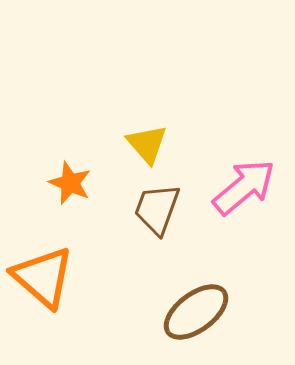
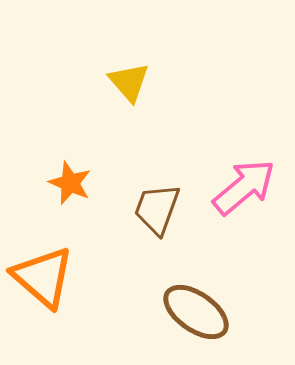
yellow triangle: moved 18 px left, 62 px up
brown ellipse: rotated 72 degrees clockwise
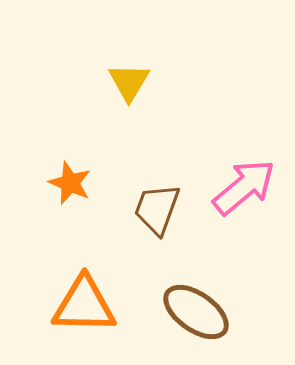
yellow triangle: rotated 12 degrees clockwise
orange triangle: moved 41 px right, 28 px down; rotated 40 degrees counterclockwise
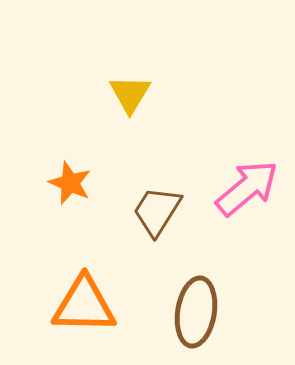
yellow triangle: moved 1 px right, 12 px down
pink arrow: moved 3 px right, 1 px down
brown trapezoid: moved 2 px down; rotated 12 degrees clockwise
brown ellipse: rotated 64 degrees clockwise
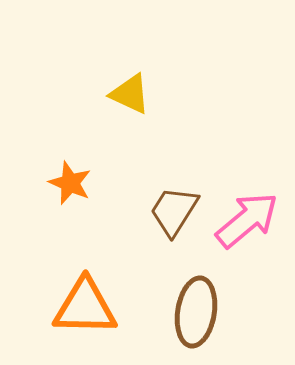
yellow triangle: rotated 36 degrees counterclockwise
pink arrow: moved 32 px down
brown trapezoid: moved 17 px right
orange triangle: moved 1 px right, 2 px down
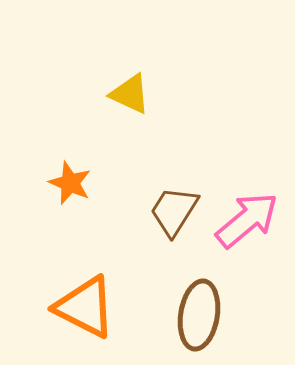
orange triangle: rotated 26 degrees clockwise
brown ellipse: moved 3 px right, 3 px down
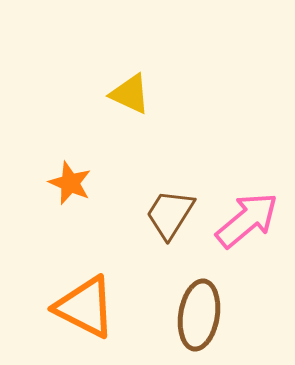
brown trapezoid: moved 4 px left, 3 px down
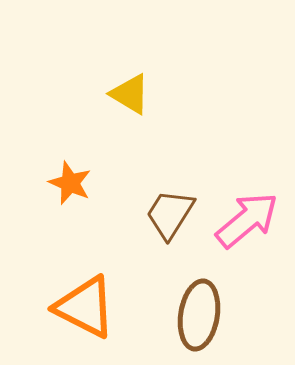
yellow triangle: rotated 6 degrees clockwise
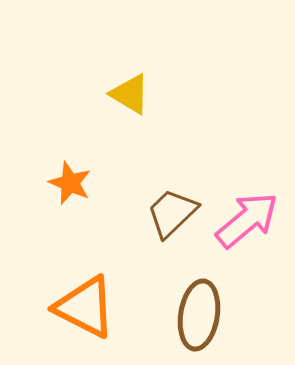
brown trapezoid: moved 2 px right, 1 px up; rotated 14 degrees clockwise
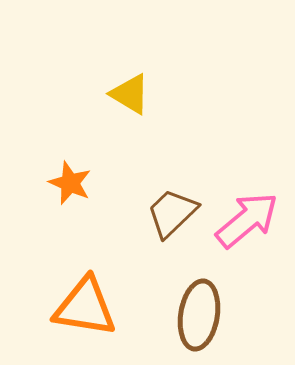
orange triangle: rotated 18 degrees counterclockwise
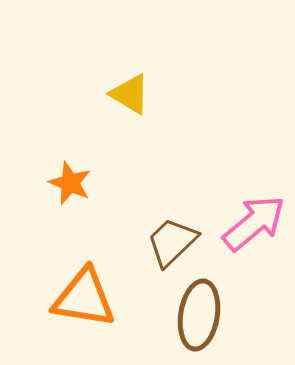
brown trapezoid: moved 29 px down
pink arrow: moved 7 px right, 3 px down
orange triangle: moved 1 px left, 9 px up
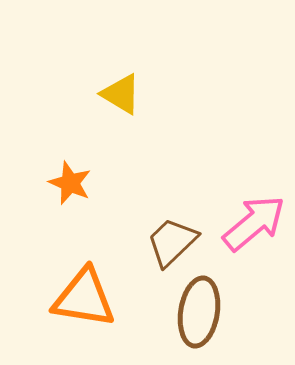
yellow triangle: moved 9 px left
brown ellipse: moved 3 px up
